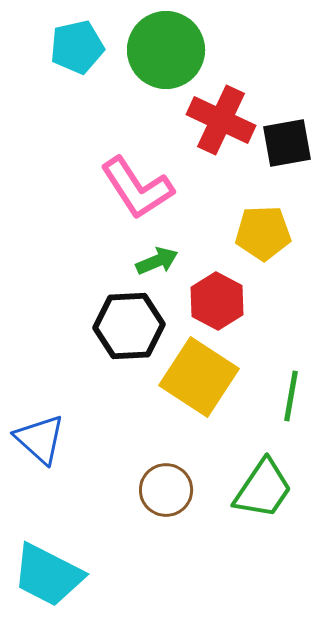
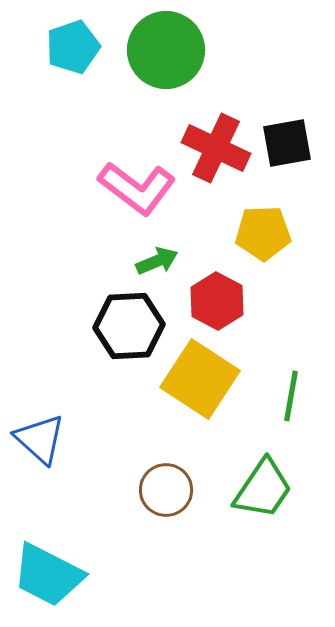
cyan pentagon: moved 4 px left; rotated 6 degrees counterclockwise
red cross: moved 5 px left, 28 px down
pink L-shape: rotated 20 degrees counterclockwise
yellow square: moved 1 px right, 2 px down
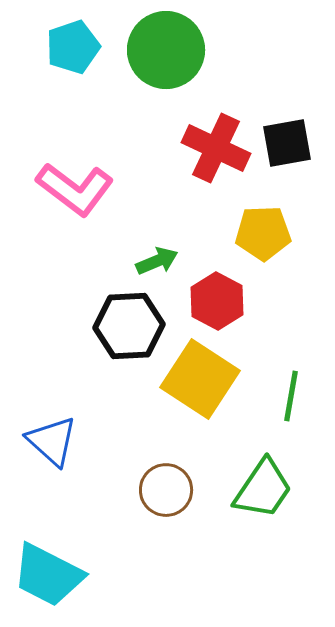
pink L-shape: moved 62 px left, 1 px down
blue triangle: moved 12 px right, 2 px down
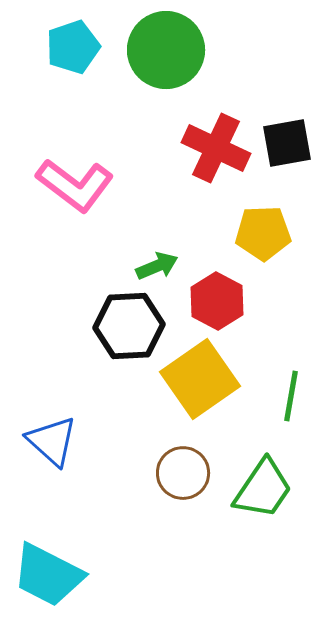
pink L-shape: moved 4 px up
green arrow: moved 5 px down
yellow square: rotated 22 degrees clockwise
brown circle: moved 17 px right, 17 px up
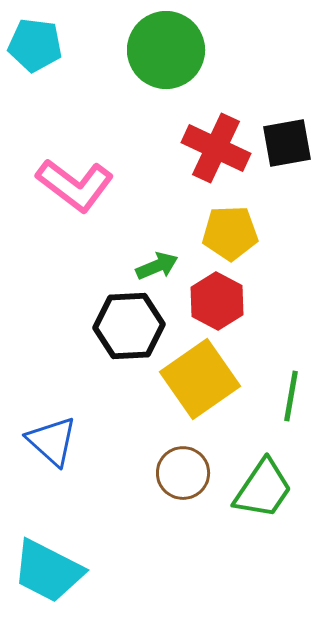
cyan pentagon: moved 38 px left, 2 px up; rotated 26 degrees clockwise
yellow pentagon: moved 33 px left
cyan trapezoid: moved 4 px up
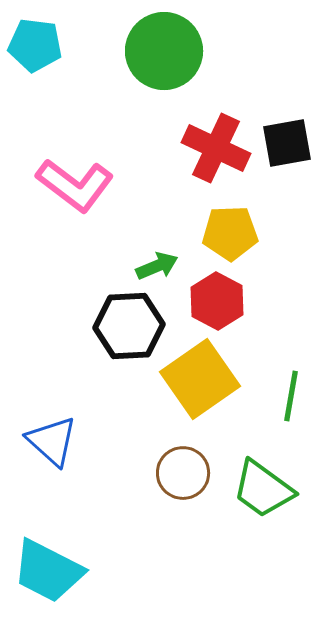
green circle: moved 2 px left, 1 px down
green trapezoid: rotated 92 degrees clockwise
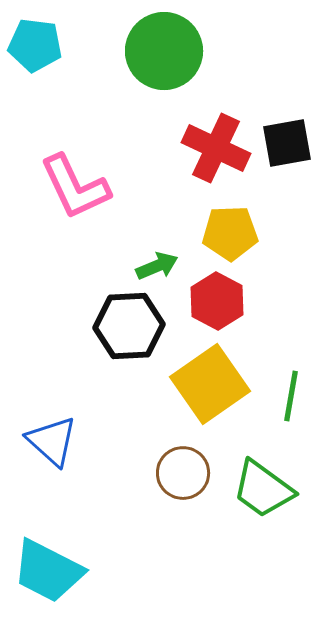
pink L-shape: moved 2 px down; rotated 28 degrees clockwise
yellow square: moved 10 px right, 5 px down
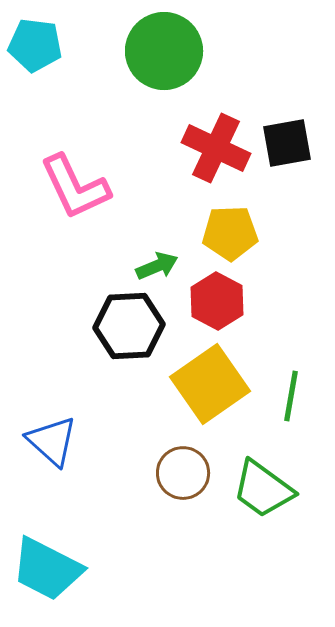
cyan trapezoid: moved 1 px left, 2 px up
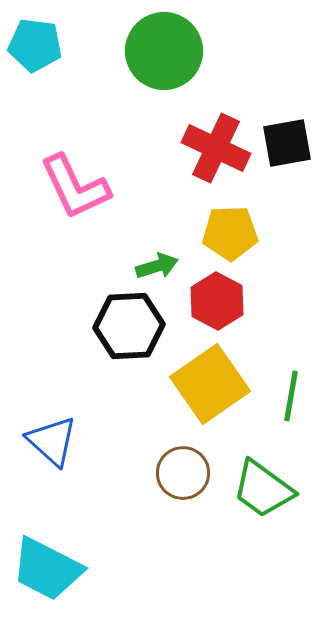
green arrow: rotated 6 degrees clockwise
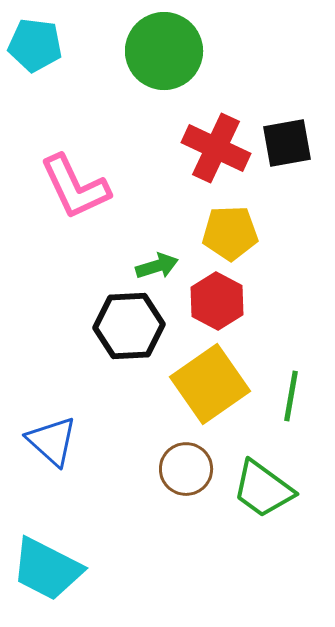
brown circle: moved 3 px right, 4 px up
